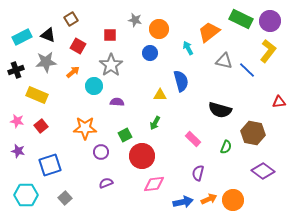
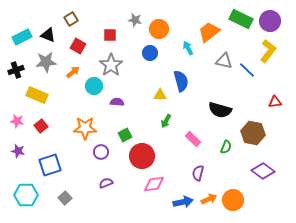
red triangle at (279, 102): moved 4 px left
green arrow at (155, 123): moved 11 px right, 2 px up
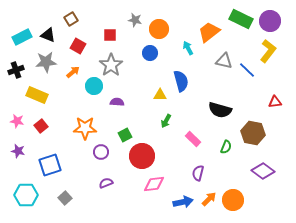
orange arrow at (209, 199): rotated 21 degrees counterclockwise
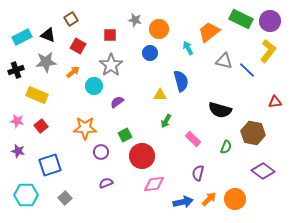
purple semicircle at (117, 102): rotated 40 degrees counterclockwise
orange circle at (233, 200): moved 2 px right, 1 px up
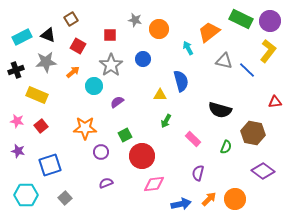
blue circle at (150, 53): moved 7 px left, 6 px down
blue arrow at (183, 202): moved 2 px left, 2 px down
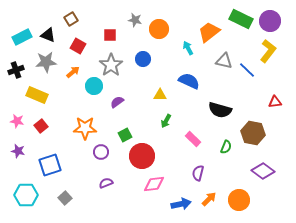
blue semicircle at (181, 81): moved 8 px right; rotated 50 degrees counterclockwise
orange circle at (235, 199): moved 4 px right, 1 px down
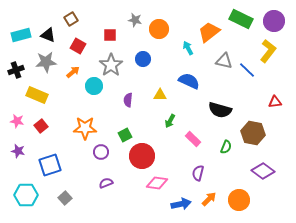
purple circle at (270, 21): moved 4 px right
cyan rectangle at (22, 37): moved 1 px left, 2 px up; rotated 12 degrees clockwise
purple semicircle at (117, 102): moved 11 px right, 2 px up; rotated 48 degrees counterclockwise
green arrow at (166, 121): moved 4 px right
pink diamond at (154, 184): moved 3 px right, 1 px up; rotated 15 degrees clockwise
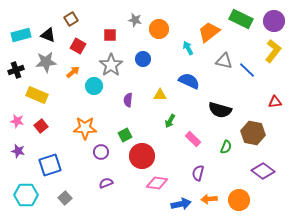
yellow L-shape at (268, 51): moved 5 px right
orange arrow at (209, 199): rotated 140 degrees counterclockwise
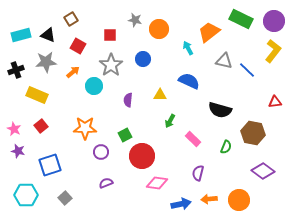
pink star at (17, 121): moved 3 px left, 8 px down; rotated 16 degrees clockwise
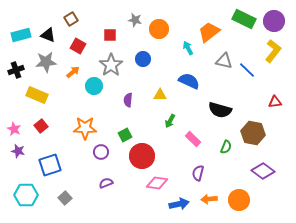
green rectangle at (241, 19): moved 3 px right
blue arrow at (181, 204): moved 2 px left
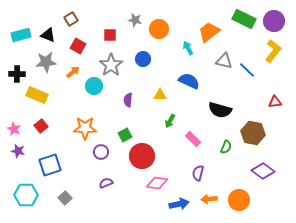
black cross at (16, 70): moved 1 px right, 4 px down; rotated 21 degrees clockwise
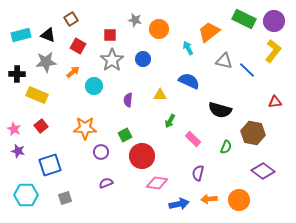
gray star at (111, 65): moved 1 px right, 5 px up
gray square at (65, 198): rotated 24 degrees clockwise
